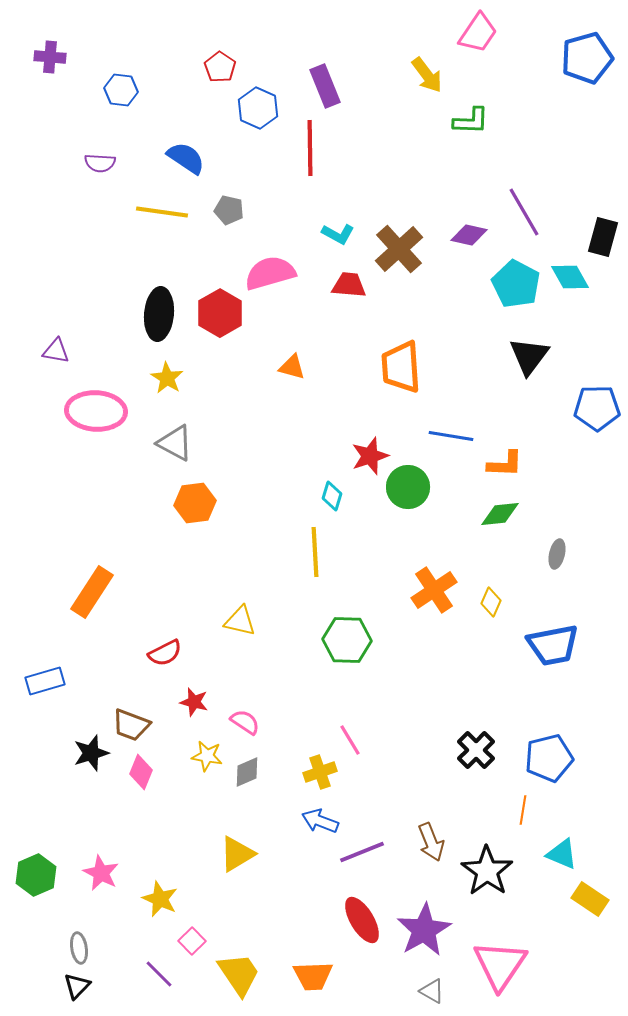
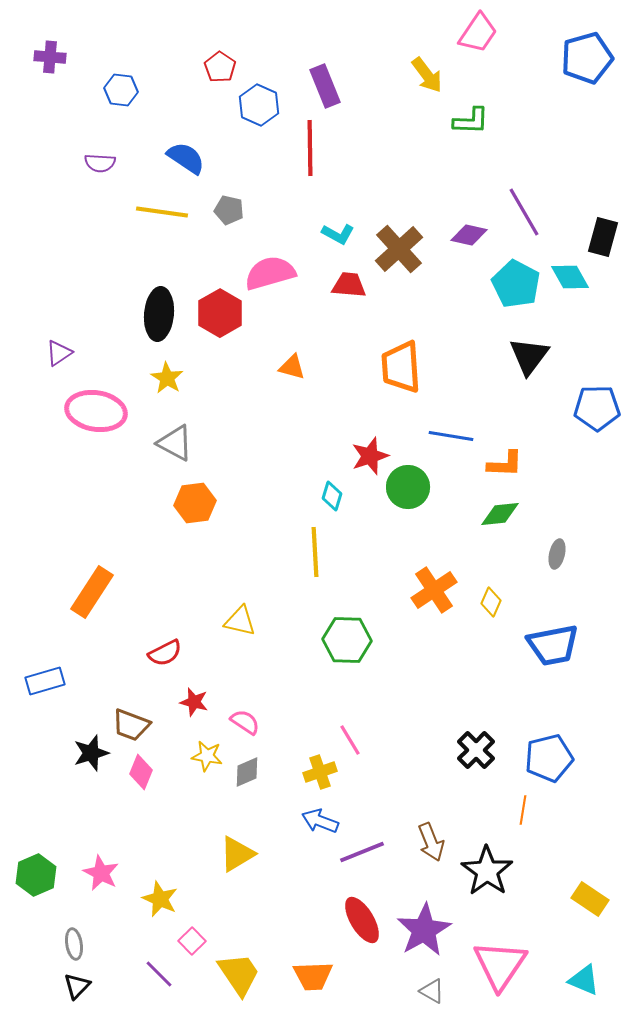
blue hexagon at (258, 108): moved 1 px right, 3 px up
purple triangle at (56, 351): moved 3 px right, 2 px down; rotated 44 degrees counterclockwise
pink ellipse at (96, 411): rotated 6 degrees clockwise
cyan triangle at (562, 854): moved 22 px right, 126 px down
gray ellipse at (79, 948): moved 5 px left, 4 px up
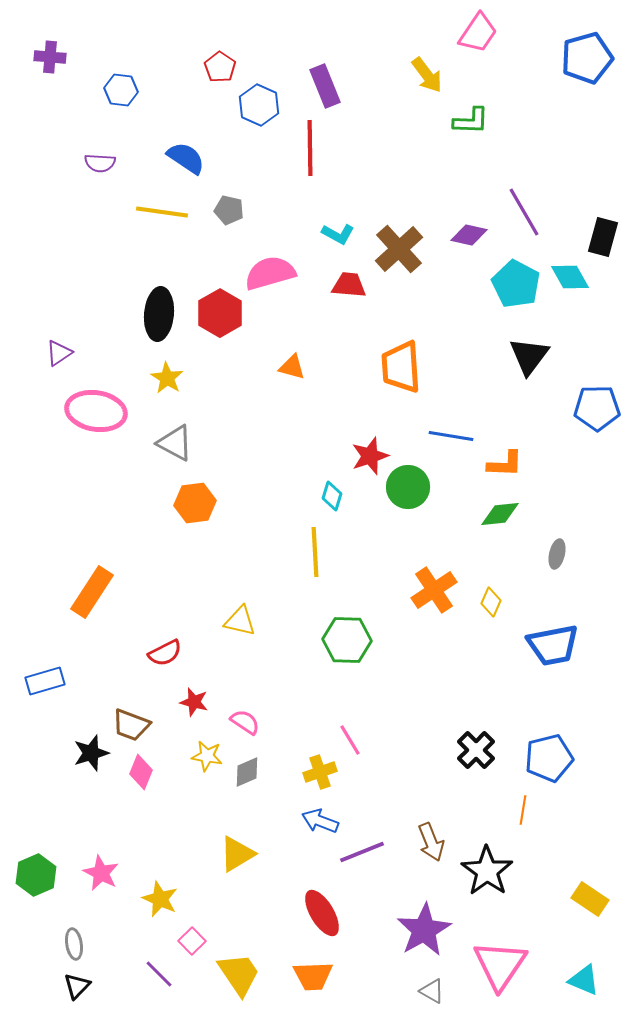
red ellipse at (362, 920): moved 40 px left, 7 px up
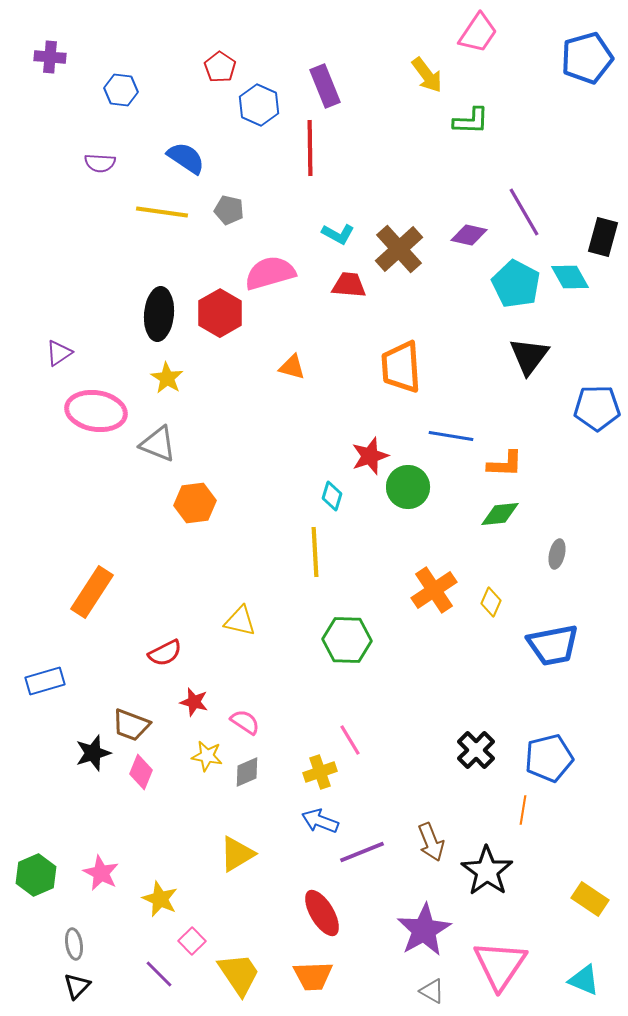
gray triangle at (175, 443): moved 17 px left, 1 px down; rotated 6 degrees counterclockwise
black star at (91, 753): moved 2 px right
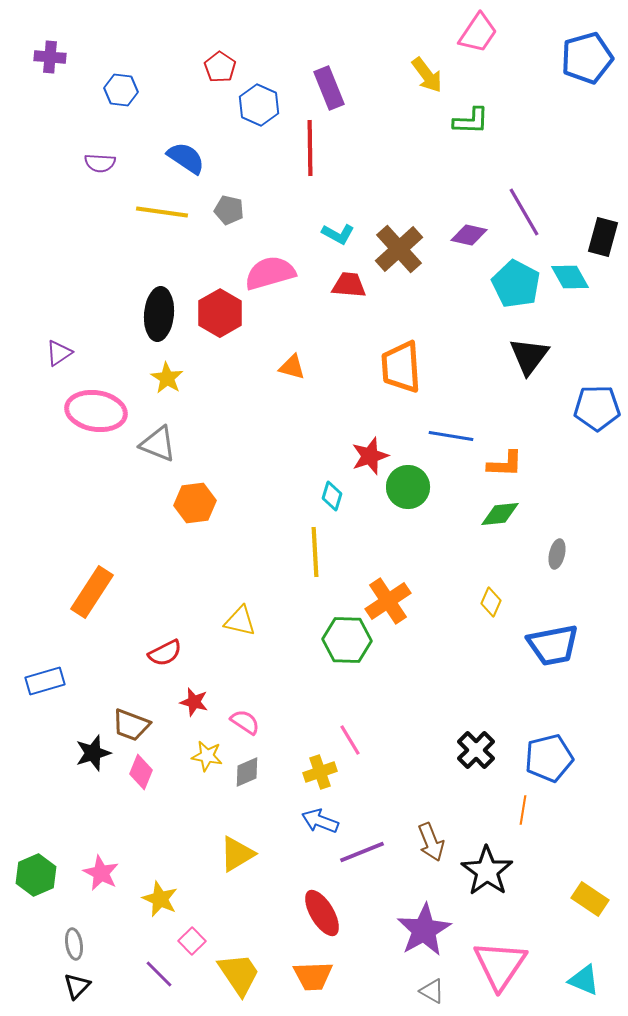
purple rectangle at (325, 86): moved 4 px right, 2 px down
orange cross at (434, 590): moved 46 px left, 11 px down
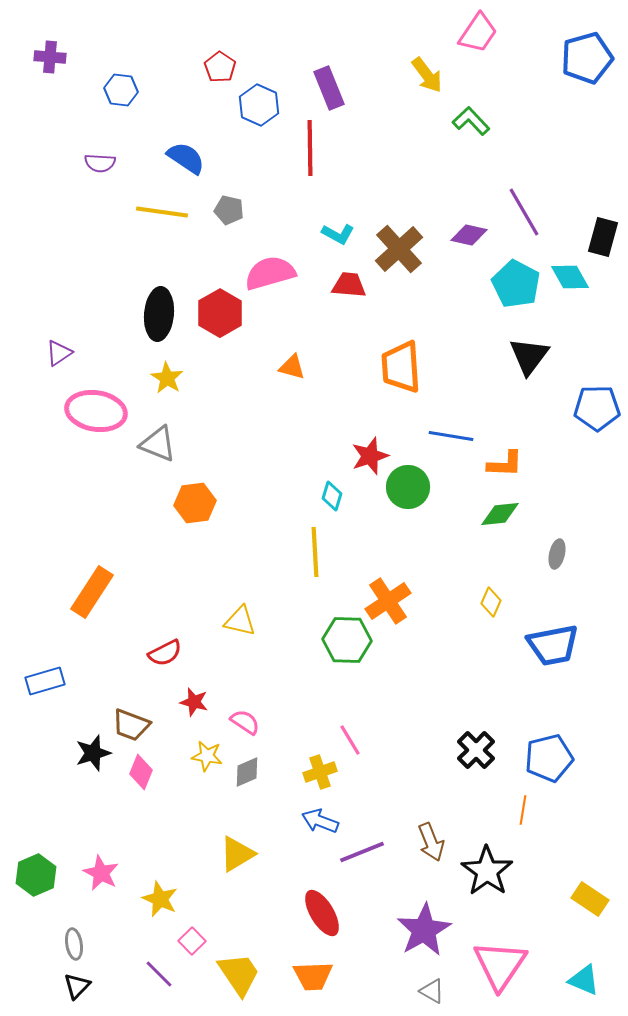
green L-shape at (471, 121): rotated 135 degrees counterclockwise
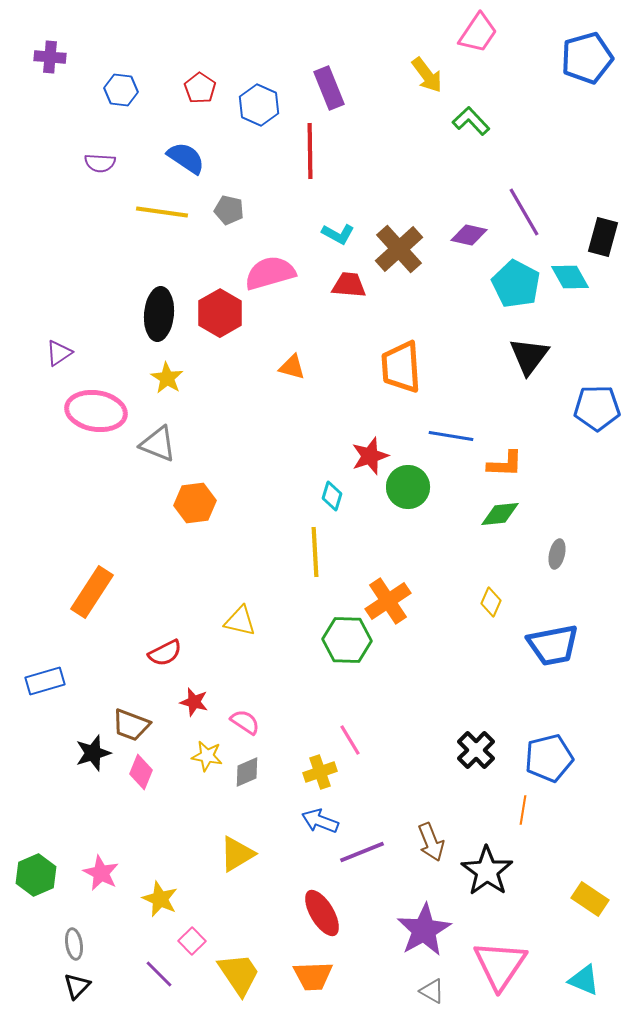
red pentagon at (220, 67): moved 20 px left, 21 px down
red line at (310, 148): moved 3 px down
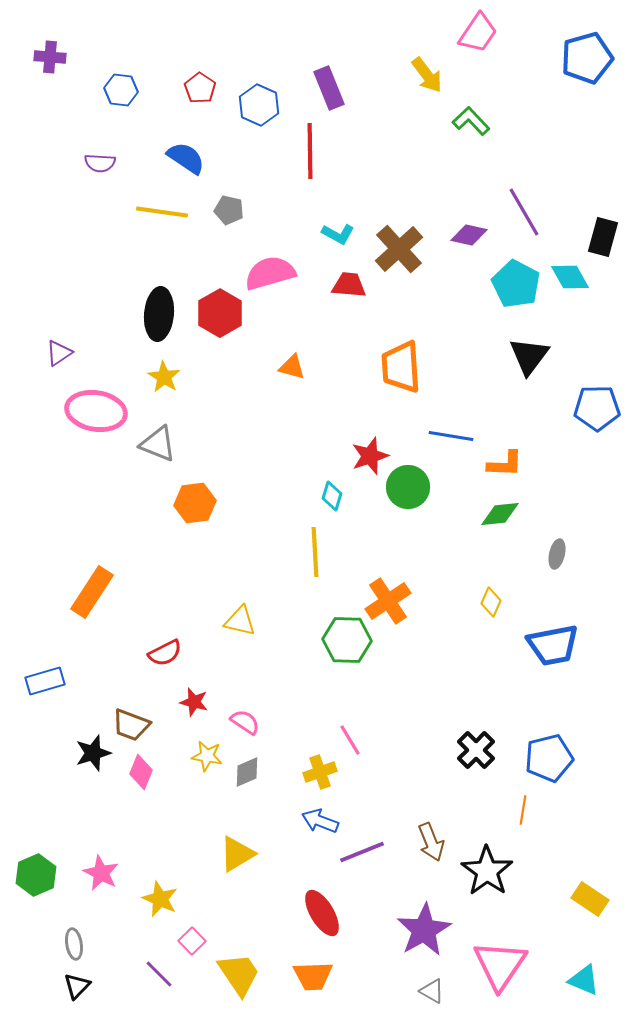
yellow star at (167, 378): moved 3 px left, 1 px up
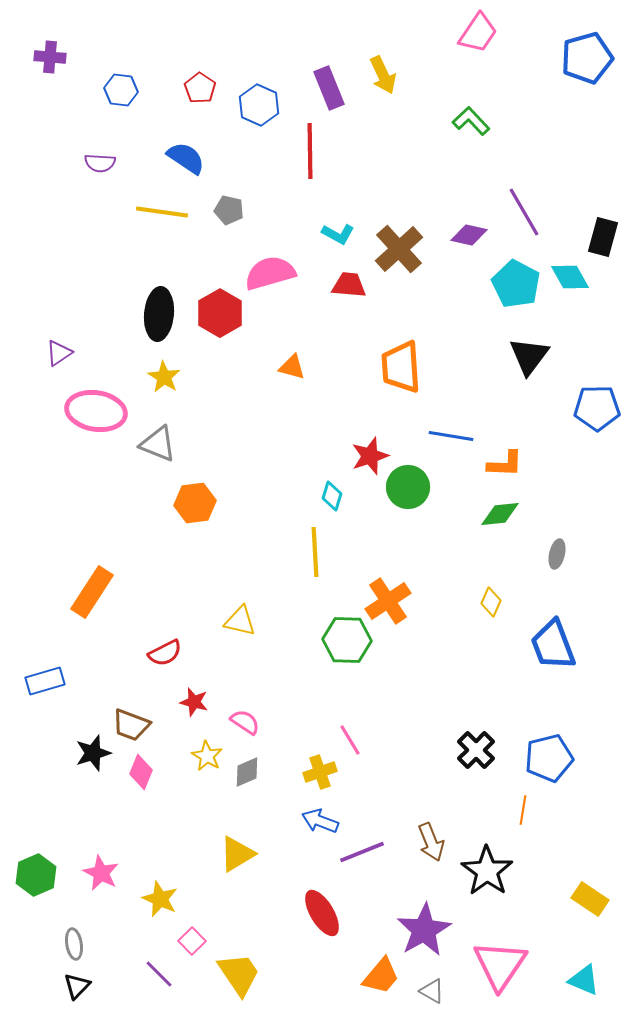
yellow arrow at (427, 75): moved 44 px left; rotated 12 degrees clockwise
blue trapezoid at (553, 645): rotated 80 degrees clockwise
yellow star at (207, 756): rotated 20 degrees clockwise
orange trapezoid at (313, 976): moved 68 px right; rotated 48 degrees counterclockwise
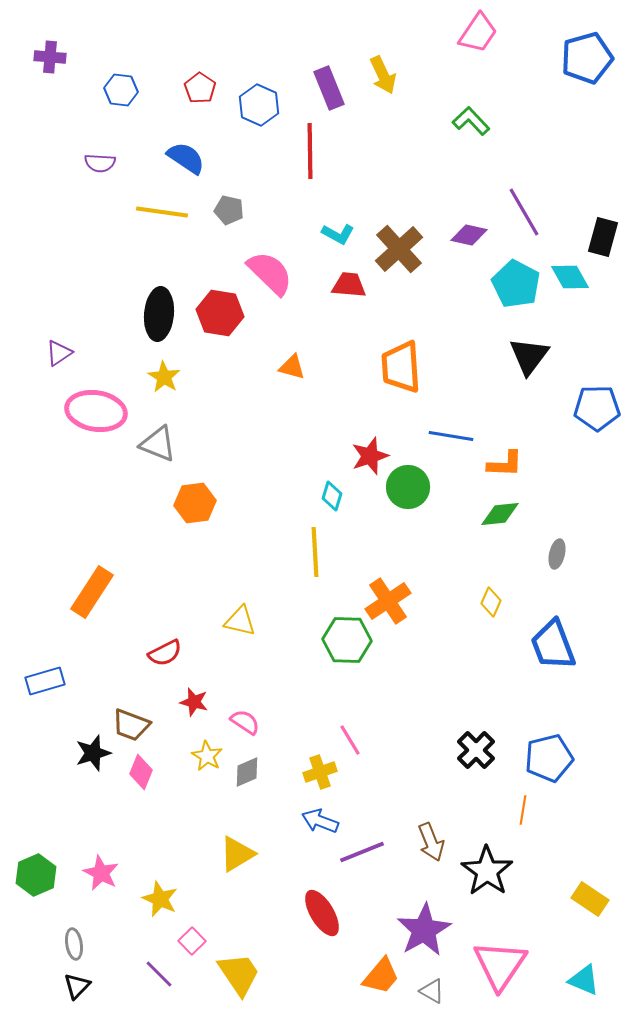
pink semicircle at (270, 273): rotated 60 degrees clockwise
red hexagon at (220, 313): rotated 21 degrees counterclockwise
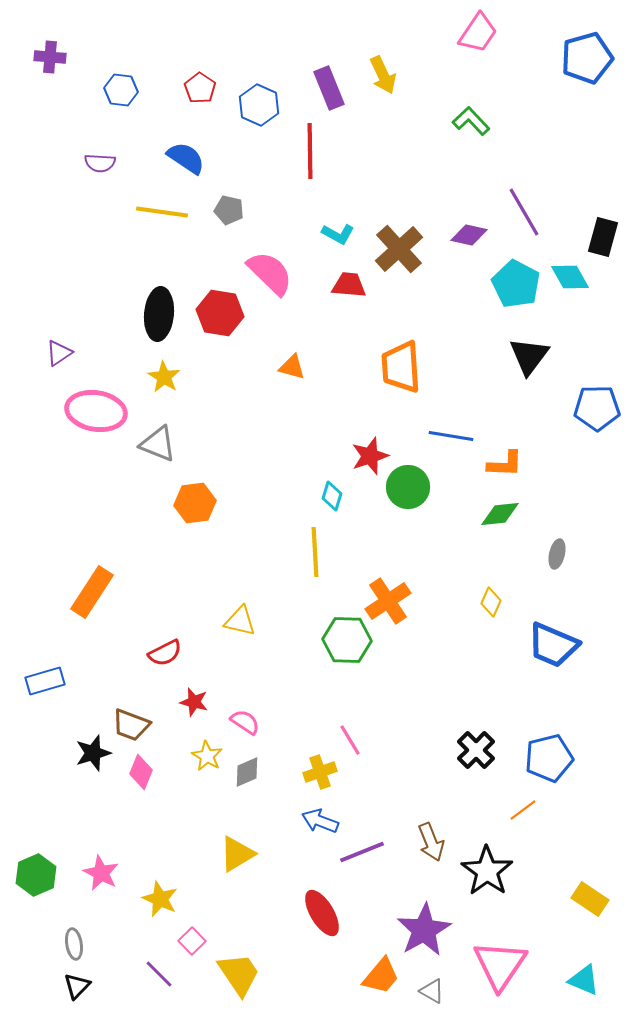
blue trapezoid at (553, 645): rotated 46 degrees counterclockwise
orange line at (523, 810): rotated 44 degrees clockwise
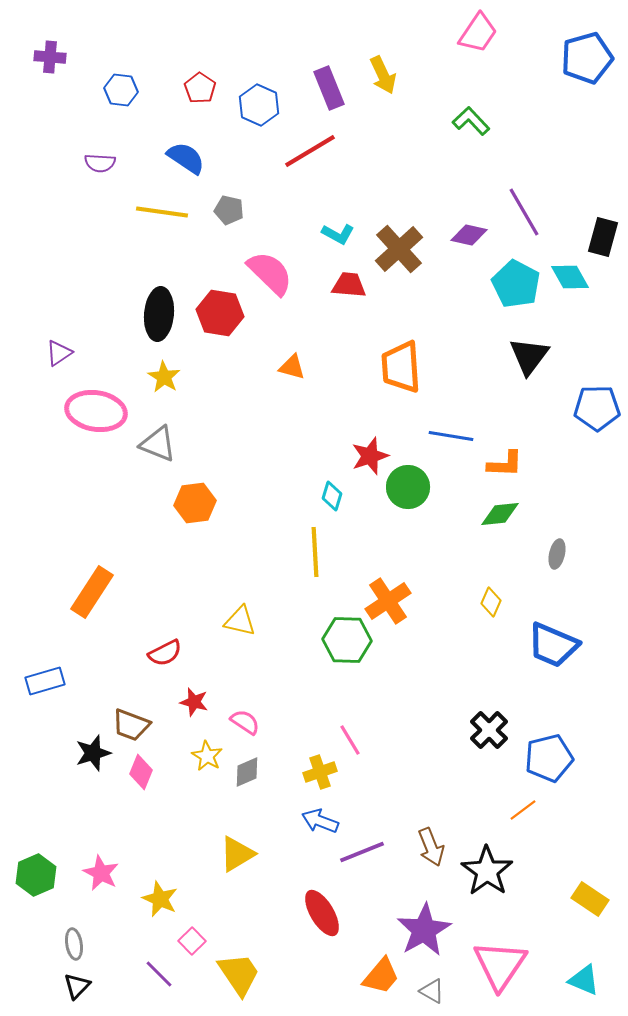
red line at (310, 151): rotated 60 degrees clockwise
black cross at (476, 750): moved 13 px right, 20 px up
brown arrow at (431, 842): moved 5 px down
